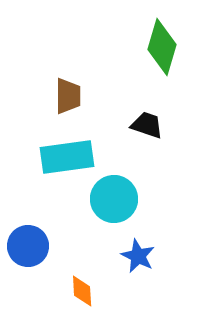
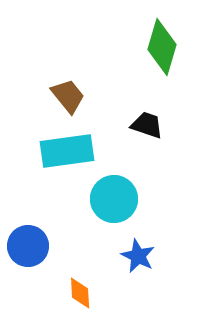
brown trapezoid: rotated 39 degrees counterclockwise
cyan rectangle: moved 6 px up
orange diamond: moved 2 px left, 2 px down
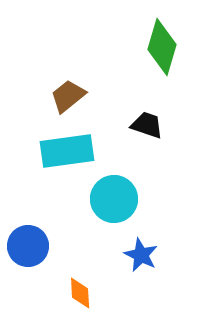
brown trapezoid: rotated 90 degrees counterclockwise
blue star: moved 3 px right, 1 px up
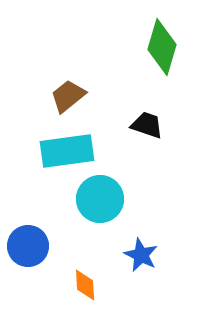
cyan circle: moved 14 px left
orange diamond: moved 5 px right, 8 px up
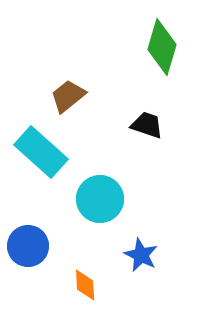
cyan rectangle: moved 26 px left, 1 px down; rotated 50 degrees clockwise
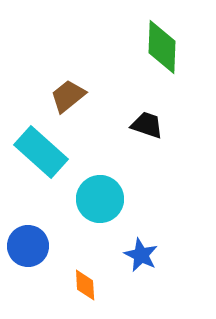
green diamond: rotated 14 degrees counterclockwise
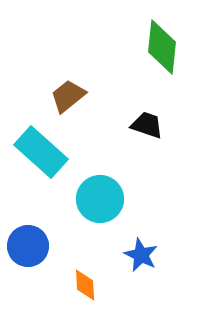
green diamond: rotated 4 degrees clockwise
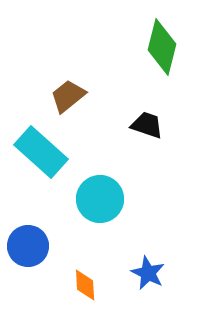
green diamond: rotated 8 degrees clockwise
blue star: moved 7 px right, 18 px down
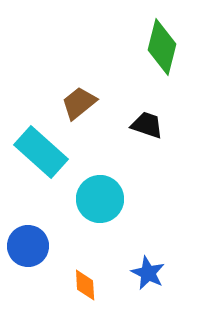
brown trapezoid: moved 11 px right, 7 px down
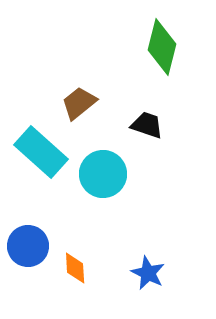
cyan circle: moved 3 px right, 25 px up
orange diamond: moved 10 px left, 17 px up
